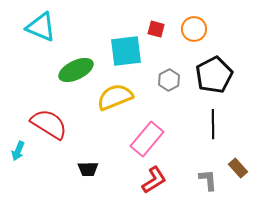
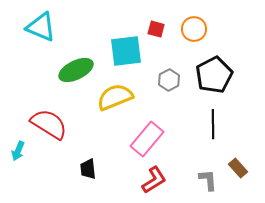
black trapezoid: rotated 85 degrees clockwise
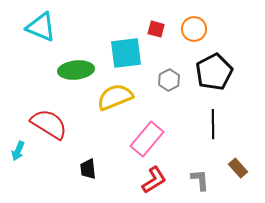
cyan square: moved 2 px down
green ellipse: rotated 20 degrees clockwise
black pentagon: moved 3 px up
gray L-shape: moved 8 px left
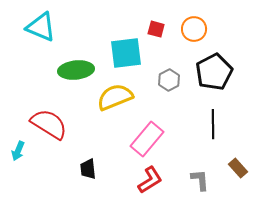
red L-shape: moved 4 px left
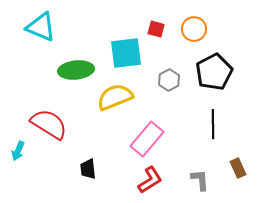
brown rectangle: rotated 18 degrees clockwise
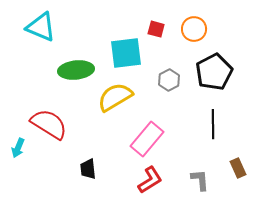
yellow semicircle: rotated 9 degrees counterclockwise
cyan arrow: moved 3 px up
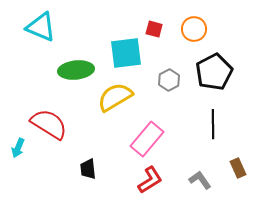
red square: moved 2 px left
gray L-shape: rotated 30 degrees counterclockwise
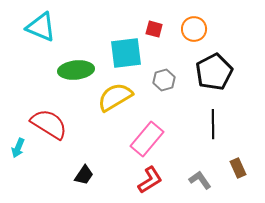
gray hexagon: moved 5 px left; rotated 10 degrees clockwise
black trapezoid: moved 4 px left, 6 px down; rotated 140 degrees counterclockwise
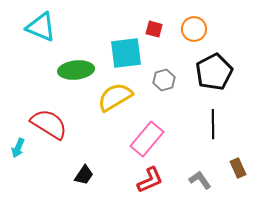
red L-shape: rotated 8 degrees clockwise
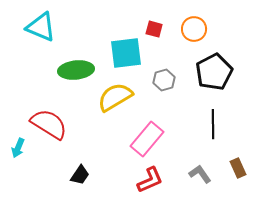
black trapezoid: moved 4 px left
gray L-shape: moved 6 px up
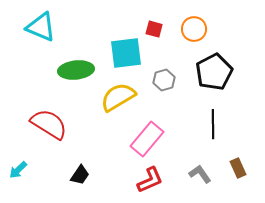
yellow semicircle: moved 3 px right
cyan arrow: moved 22 px down; rotated 24 degrees clockwise
